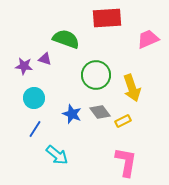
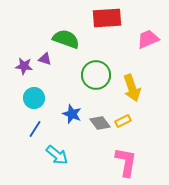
gray diamond: moved 11 px down
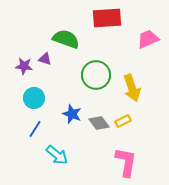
gray diamond: moved 1 px left
